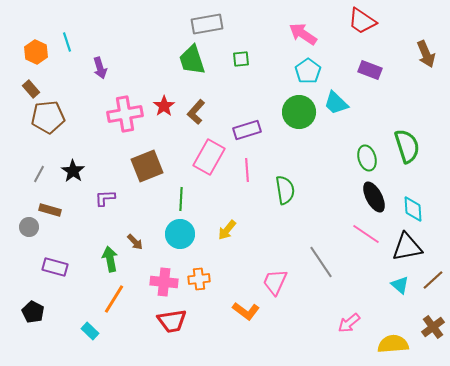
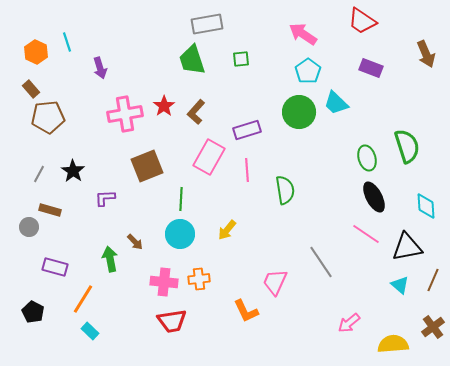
purple rectangle at (370, 70): moved 1 px right, 2 px up
cyan diamond at (413, 209): moved 13 px right, 3 px up
brown line at (433, 280): rotated 25 degrees counterclockwise
orange line at (114, 299): moved 31 px left
orange L-shape at (246, 311): rotated 28 degrees clockwise
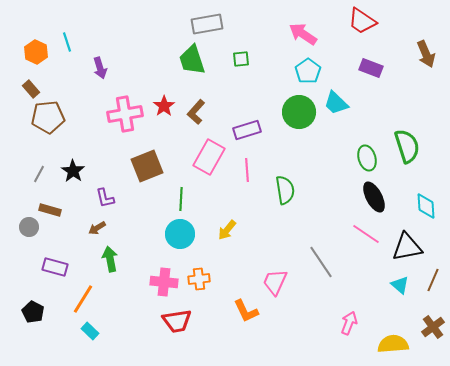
purple L-shape at (105, 198): rotated 100 degrees counterclockwise
brown arrow at (135, 242): moved 38 px left, 14 px up; rotated 102 degrees clockwise
red trapezoid at (172, 321): moved 5 px right
pink arrow at (349, 323): rotated 150 degrees clockwise
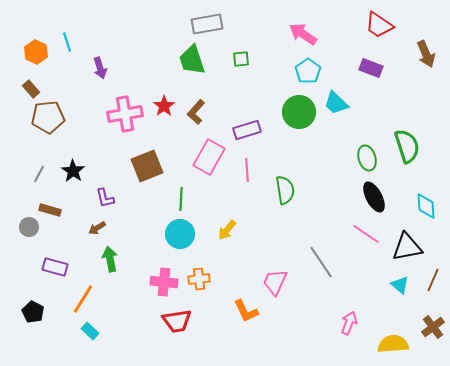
red trapezoid at (362, 21): moved 17 px right, 4 px down
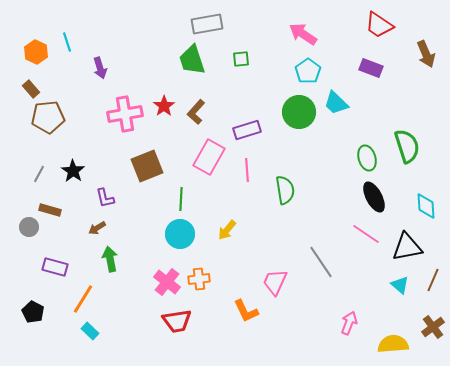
pink cross at (164, 282): moved 3 px right; rotated 32 degrees clockwise
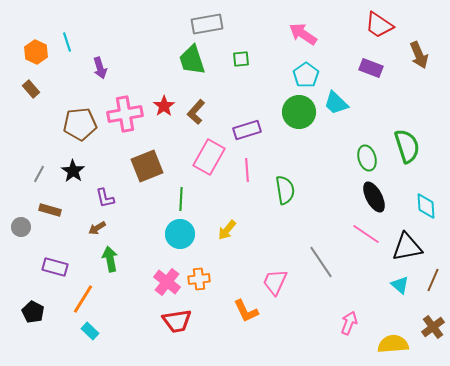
brown arrow at (426, 54): moved 7 px left, 1 px down
cyan pentagon at (308, 71): moved 2 px left, 4 px down
brown pentagon at (48, 117): moved 32 px right, 7 px down
gray circle at (29, 227): moved 8 px left
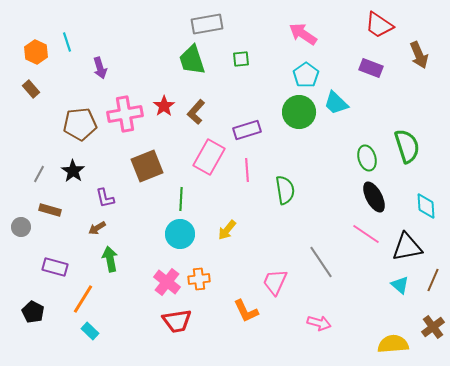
pink arrow at (349, 323): moved 30 px left; rotated 85 degrees clockwise
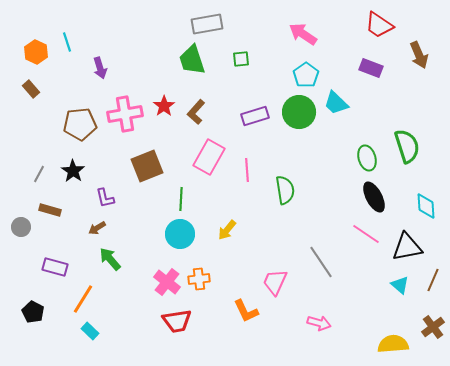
purple rectangle at (247, 130): moved 8 px right, 14 px up
green arrow at (110, 259): rotated 30 degrees counterclockwise
